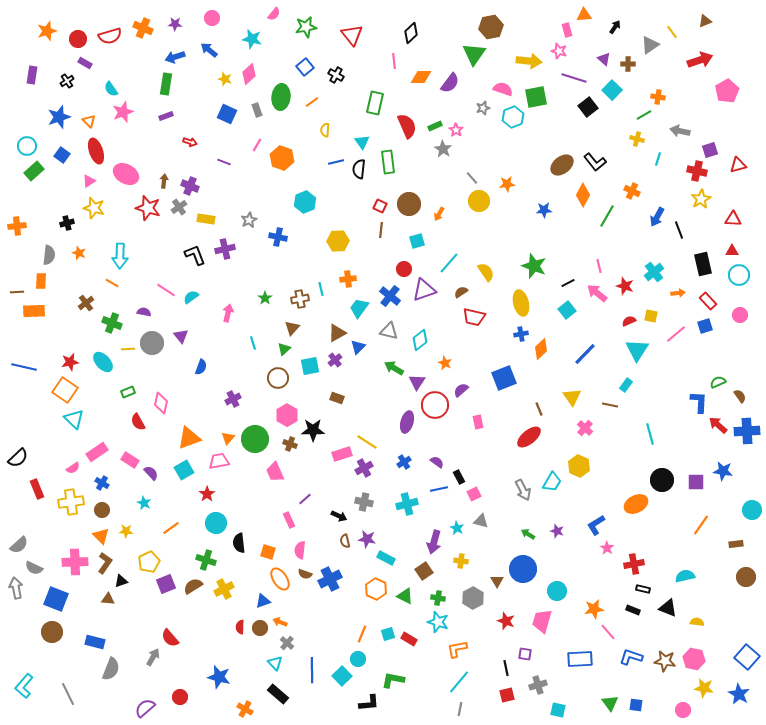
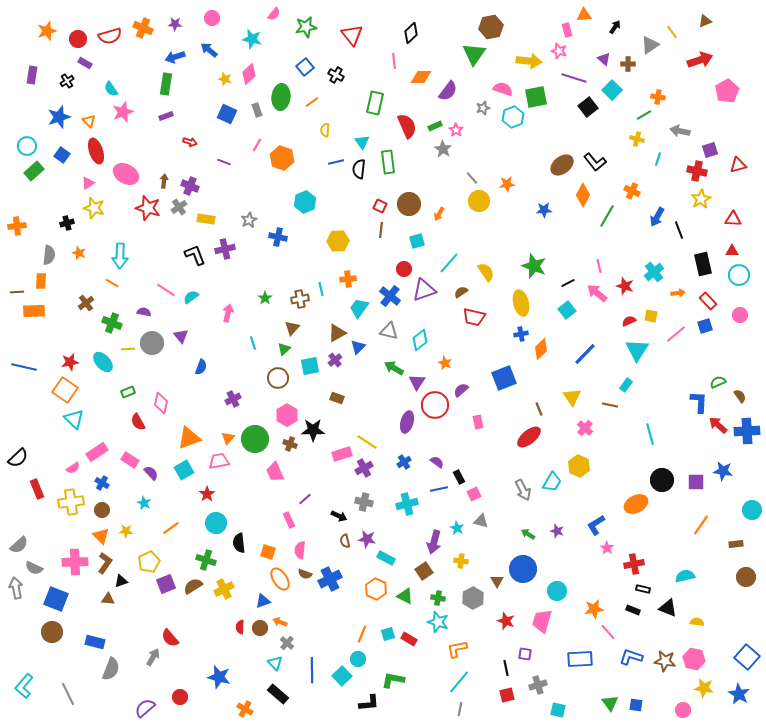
purple semicircle at (450, 83): moved 2 px left, 8 px down
pink triangle at (89, 181): moved 1 px left, 2 px down
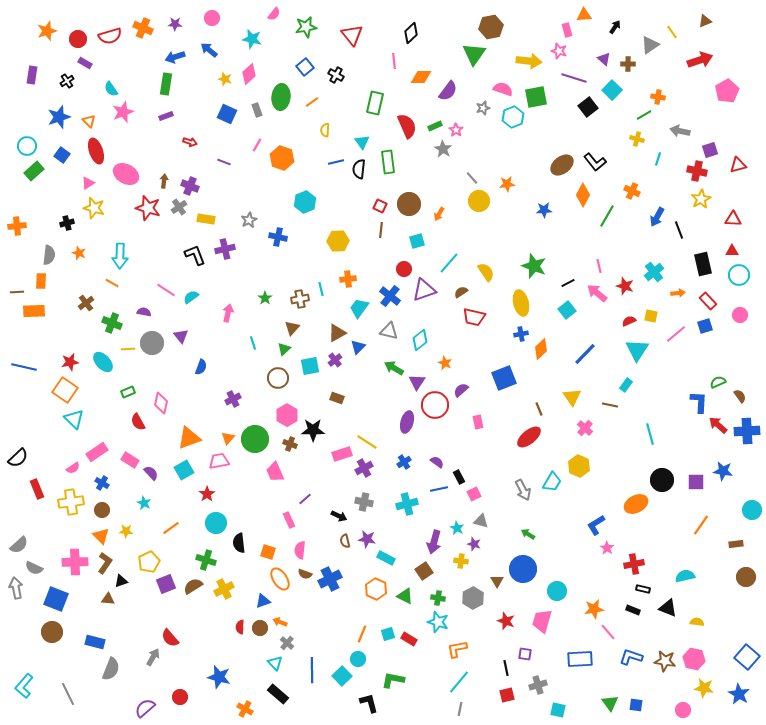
purple star at (557, 531): moved 83 px left, 13 px down
black L-shape at (369, 703): rotated 100 degrees counterclockwise
